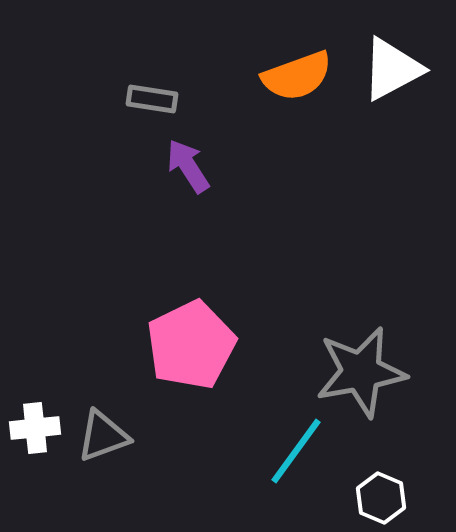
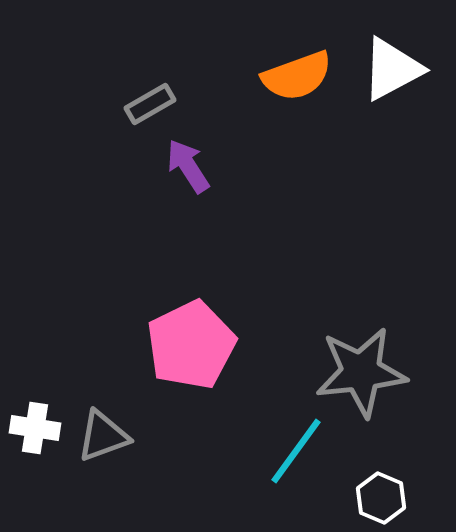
gray rectangle: moved 2 px left, 5 px down; rotated 39 degrees counterclockwise
gray star: rotated 4 degrees clockwise
white cross: rotated 15 degrees clockwise
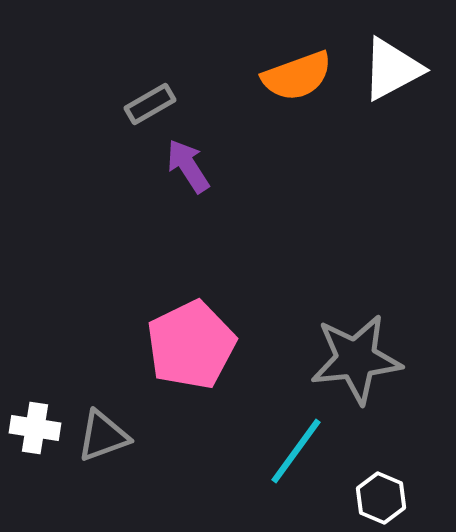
gray star: moved 5 px left, 13 px up
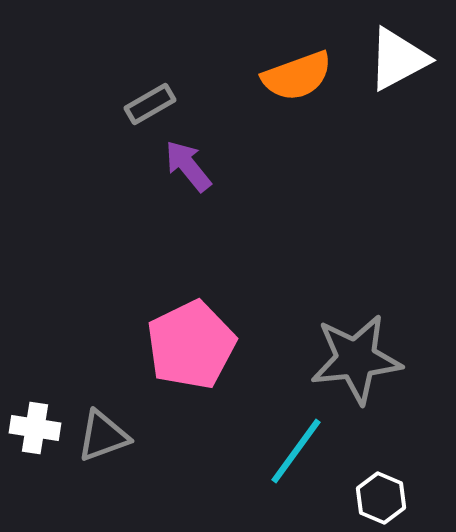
white triangle: moved 6 px right, 10 px up
purple arrow: rotated 6 degrees counterclockwise
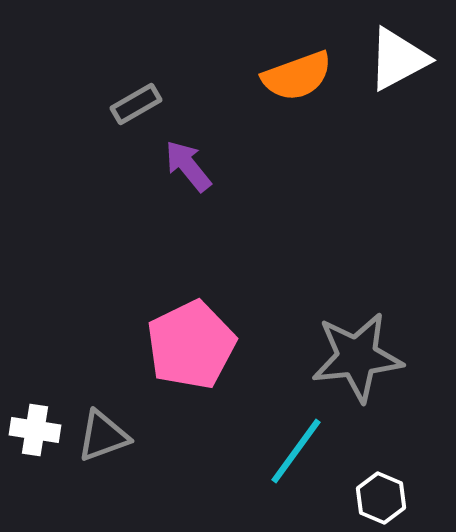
gray rectangle: moved 14 px left
gray star: moved 1 px right, 2 px up
white cross: moved 2 px down
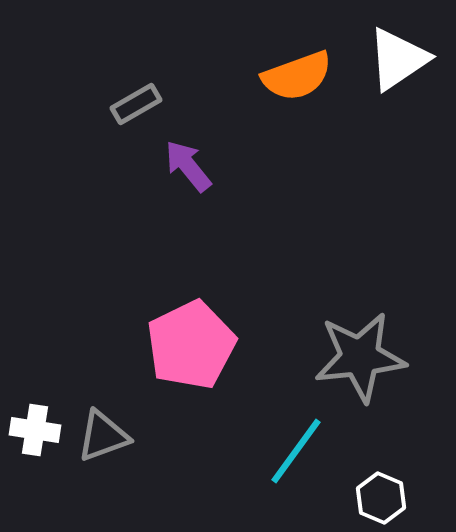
white triangle: rotated 6 degrees counterclockwise
gray star: moved 3 px right
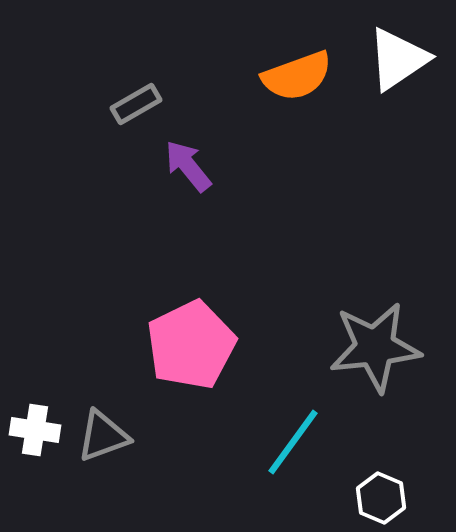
gray star: moved 15 px right, 10 px up
cyan line: moved 3 px left, 9 px up
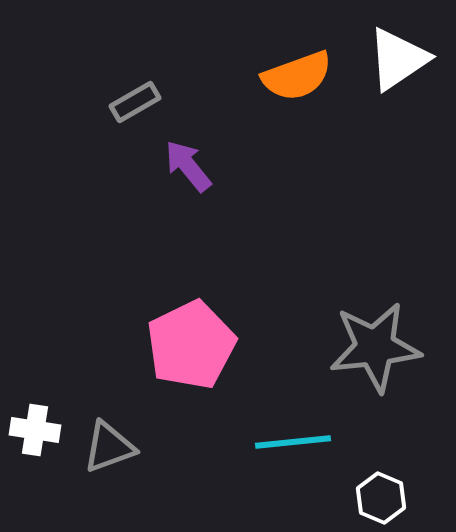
gray rectangle: moved 1 px left, 2 px up
gray triangle: moved 6 px right, 11 px down
cyan line: rotated 48 degrees clockwise
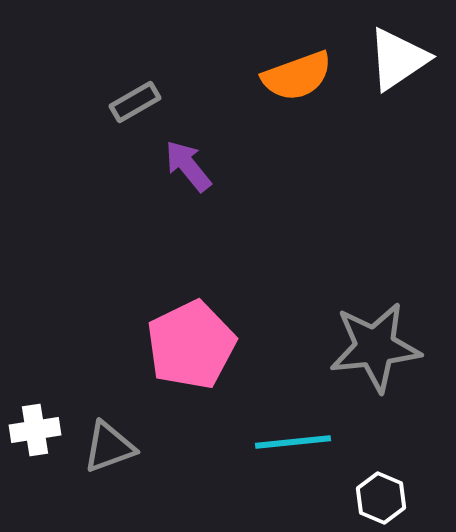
white cross: rotated 18 degrees counterclockwise
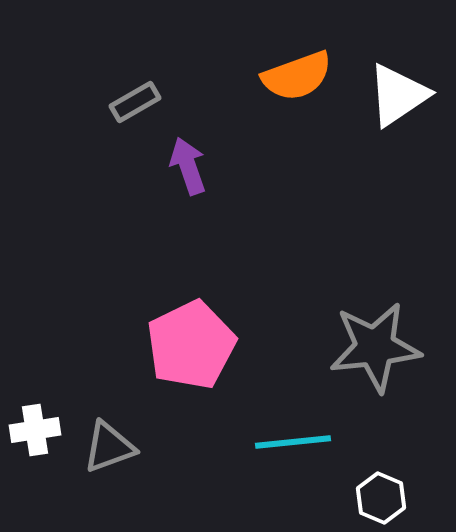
white triangle: moved 36 px down
purple arrow: rotated 20 degrees clockwise
